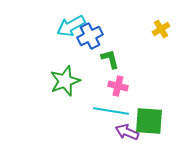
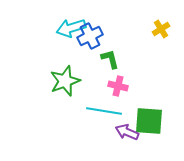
cyan arrow: moved 2 px down; rotated 12 degrees clockwise
cyan line: moved 7 px left
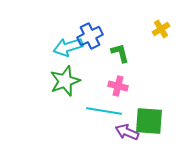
cyan arrow: moved 3 px left, 19 px down
green L-shape: moved 10 px right, 6 px up
